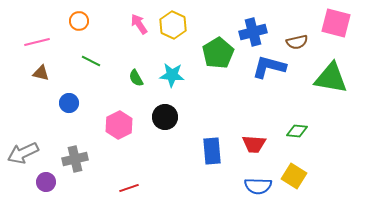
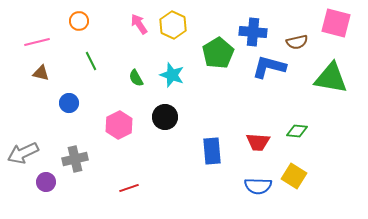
blue cross: rotated 20 degrees clockwise
green line: rotated 36 degrees clockwise
cyan star: rotated 15 degrees clockwise
red trapezoid: moved 4 px right, 2 px up
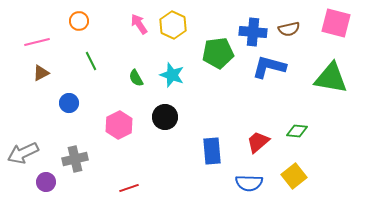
brown semicircle: moved 8 px left, 13 px up
green pentagon: rotated 24 degrees clockwise
brown triangle: rotated 42 degrees counterclockwise
red trapezoid: rotated 135 degrees clockwise
yellow square: rotated 20 degrees clockwise
blue semicircle: moved 9 px left, 3 px up
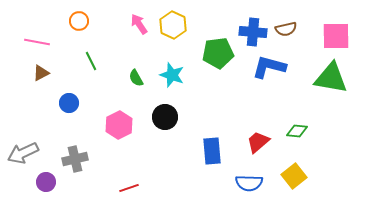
pink square: moved 13 px down; rotated 16 degrees counterclockwise
brown semicircle: moved 3 px left
pink line: rotated 25 degrees clockwise
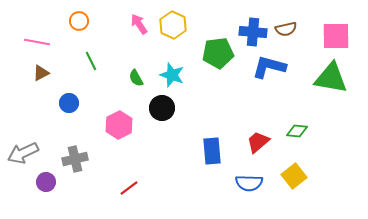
black circle: moved 3 px left, 9 px up
red line: rotated 18 degrees counterclockwise
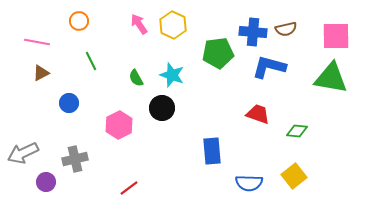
red trapezoid: moved 28 px up; rotated 60 degrees clockwise
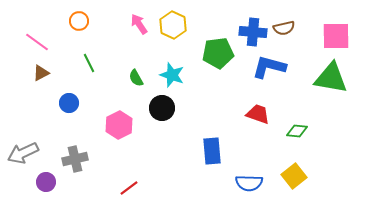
brown semicircle: moved 2 px left, 1 px up
pink line: rotated 25 degrees clockwise
green line: moved 2 px left, 2 px down
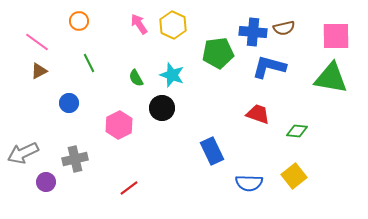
brown triangle: moved 2 px left, 2 px up
blue rectangle: rotated 20 degrees counterclockwise
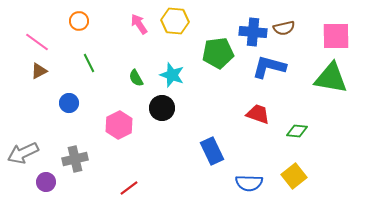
yellow hexagon: moved 2 px right, 4 px up; rotated 20 degrees counterclockwise
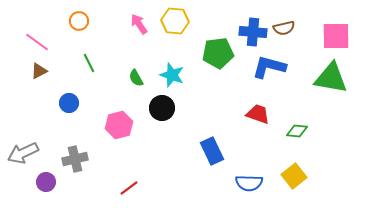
pink hexagon: rotated 12 degrees clockwise
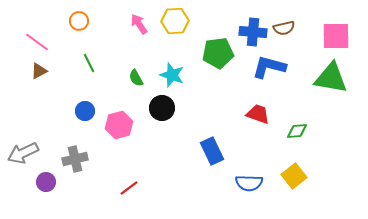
yellow hexagon: rotated 8 degrees counterclockwise
blue circle: moved 16 px right, 8 px down
green diamond: rotated 10 degrees counterclockwise
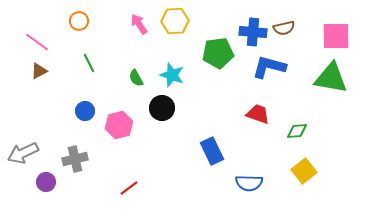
yellow square: moved 10 px right, 5 px up
